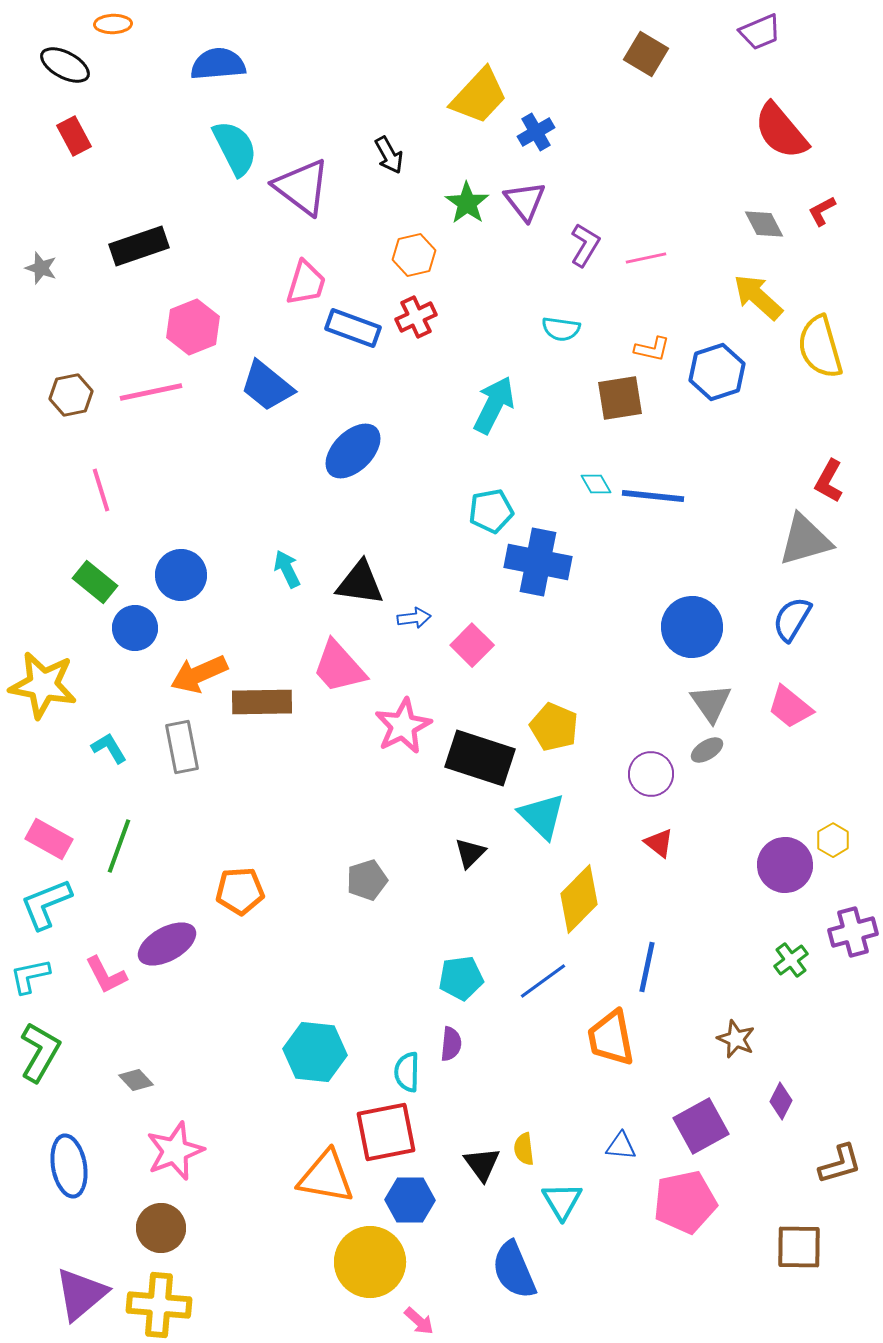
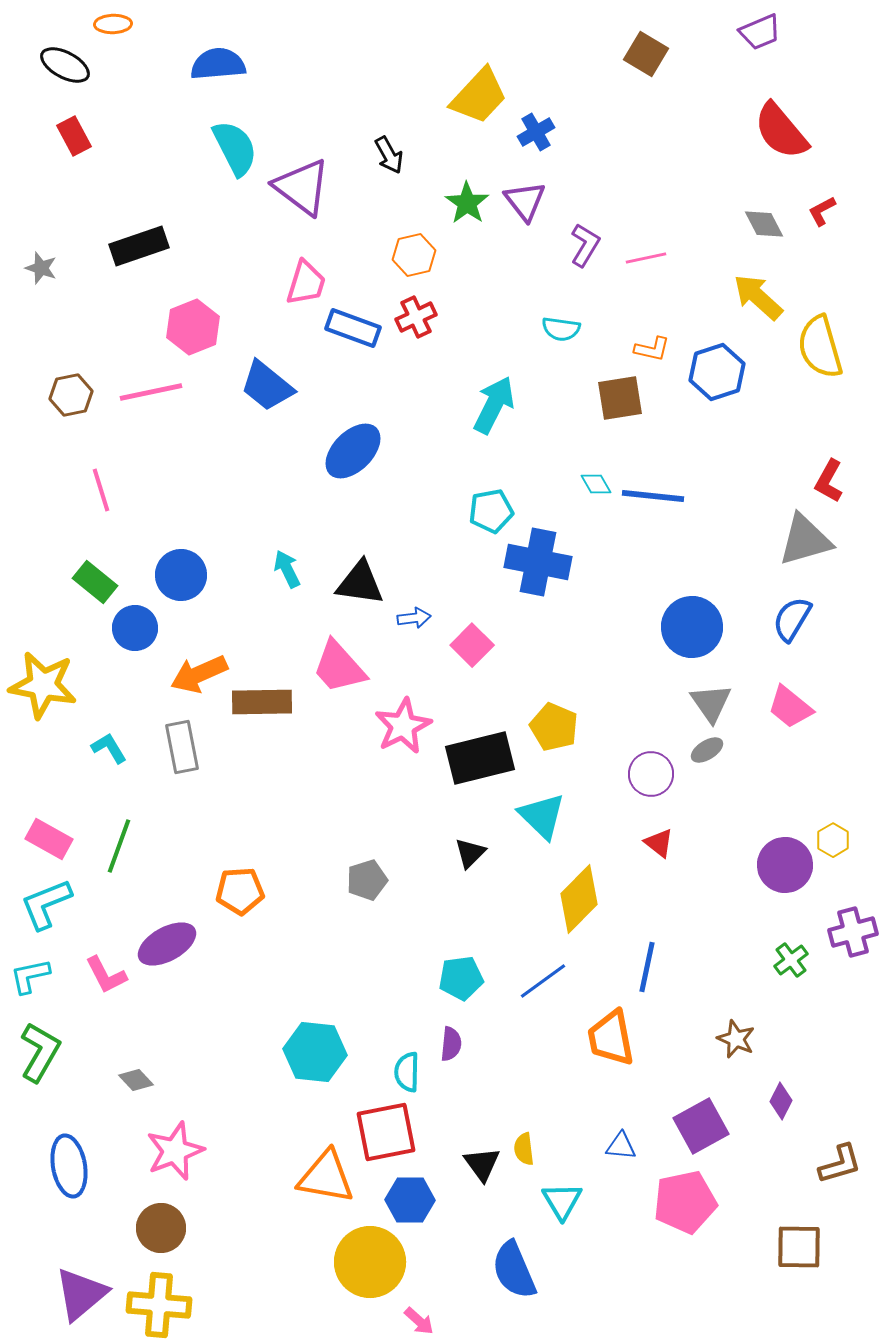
black rectangle at (480, 758): rotated 32 degrees counterclockwise
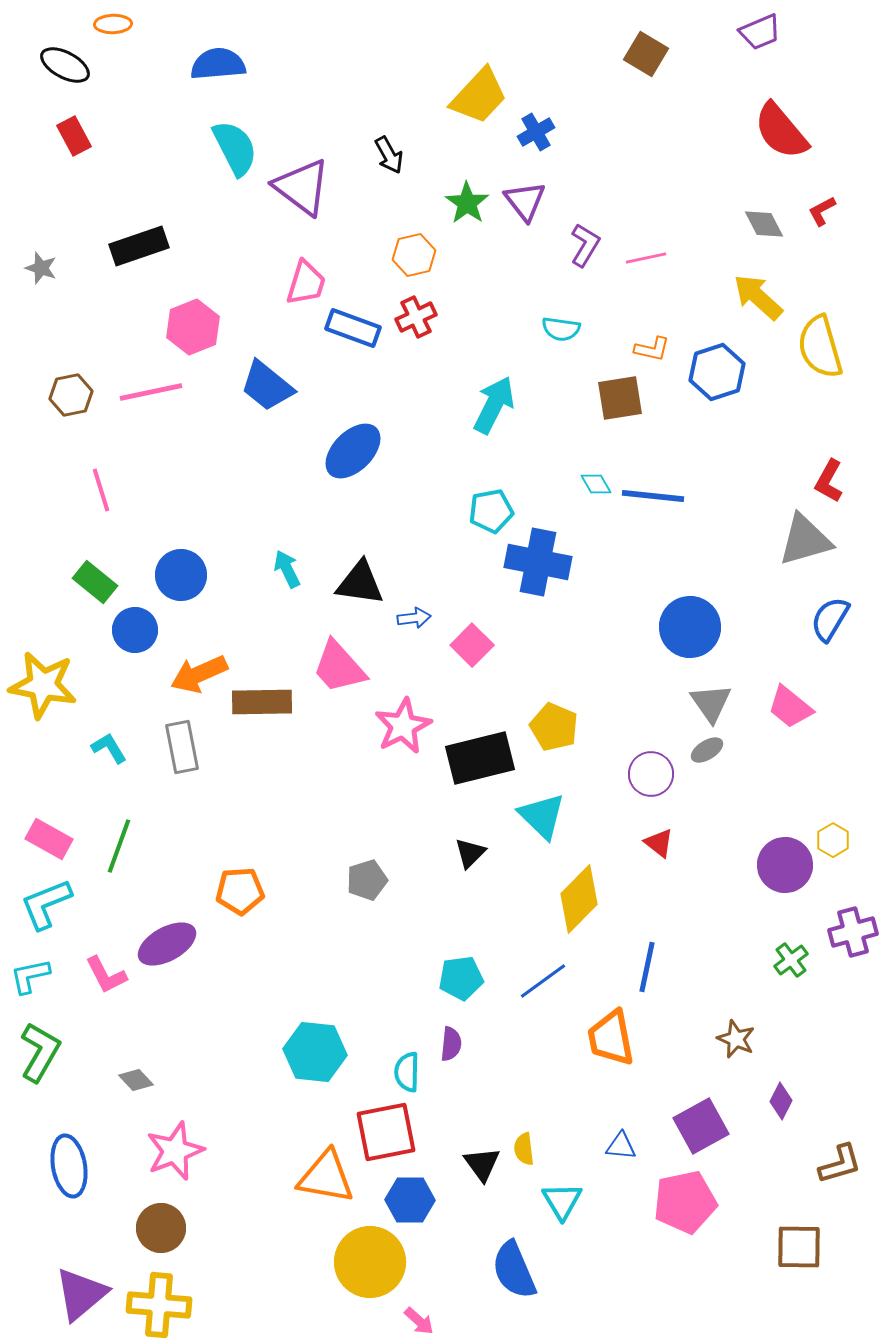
blue semicircle at (792, 619): moved 38 px right
blue circle at (692, 627): moved 2 px left
blue circle at (135, 628): moved 2 px down
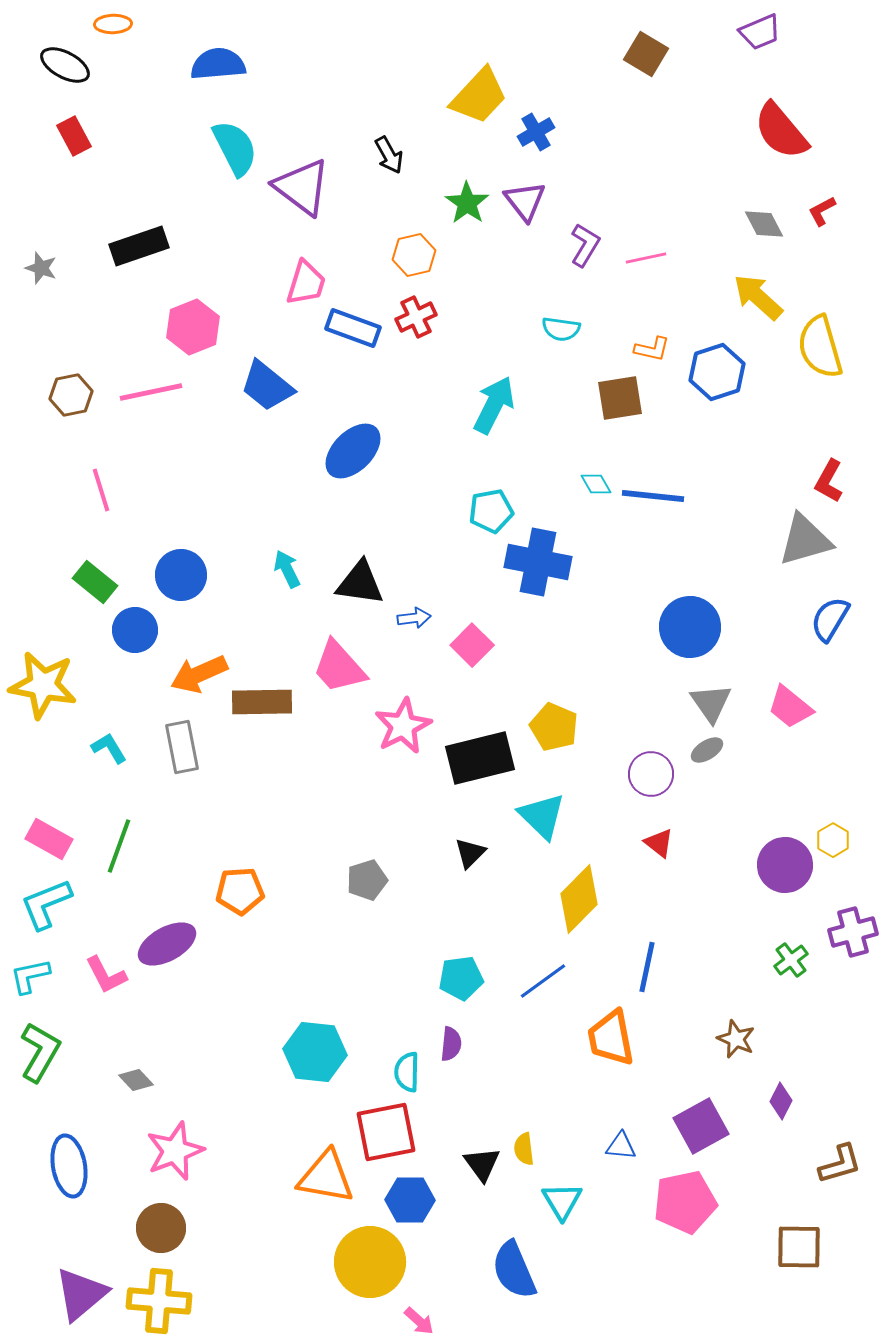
yellow cross at (159, 1305): moved 4 px up
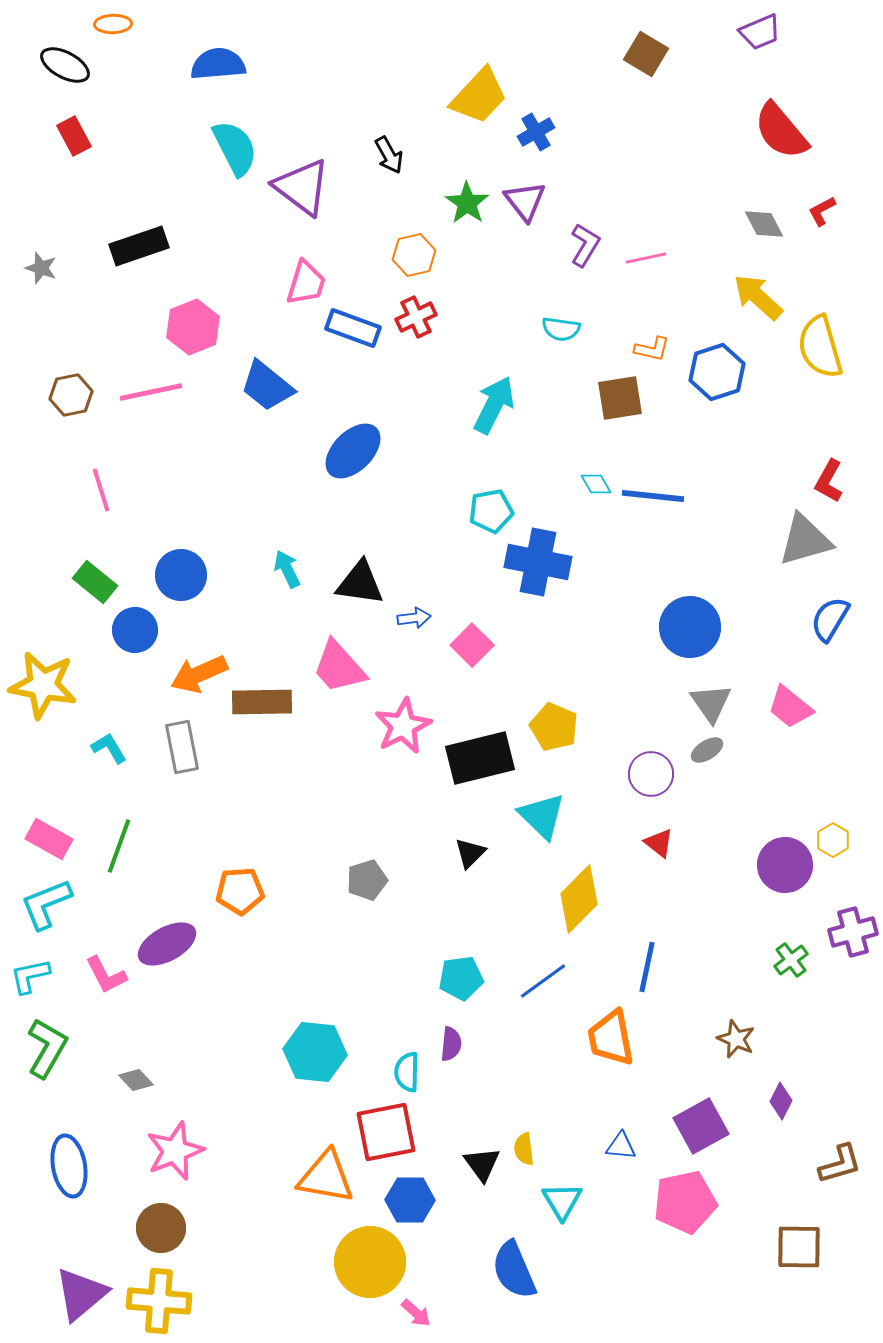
green L-shape at (40, 1052): moved 7 px right, 4 px up
pink arrow at (419, 1321): moved 3 px left, 8 px up
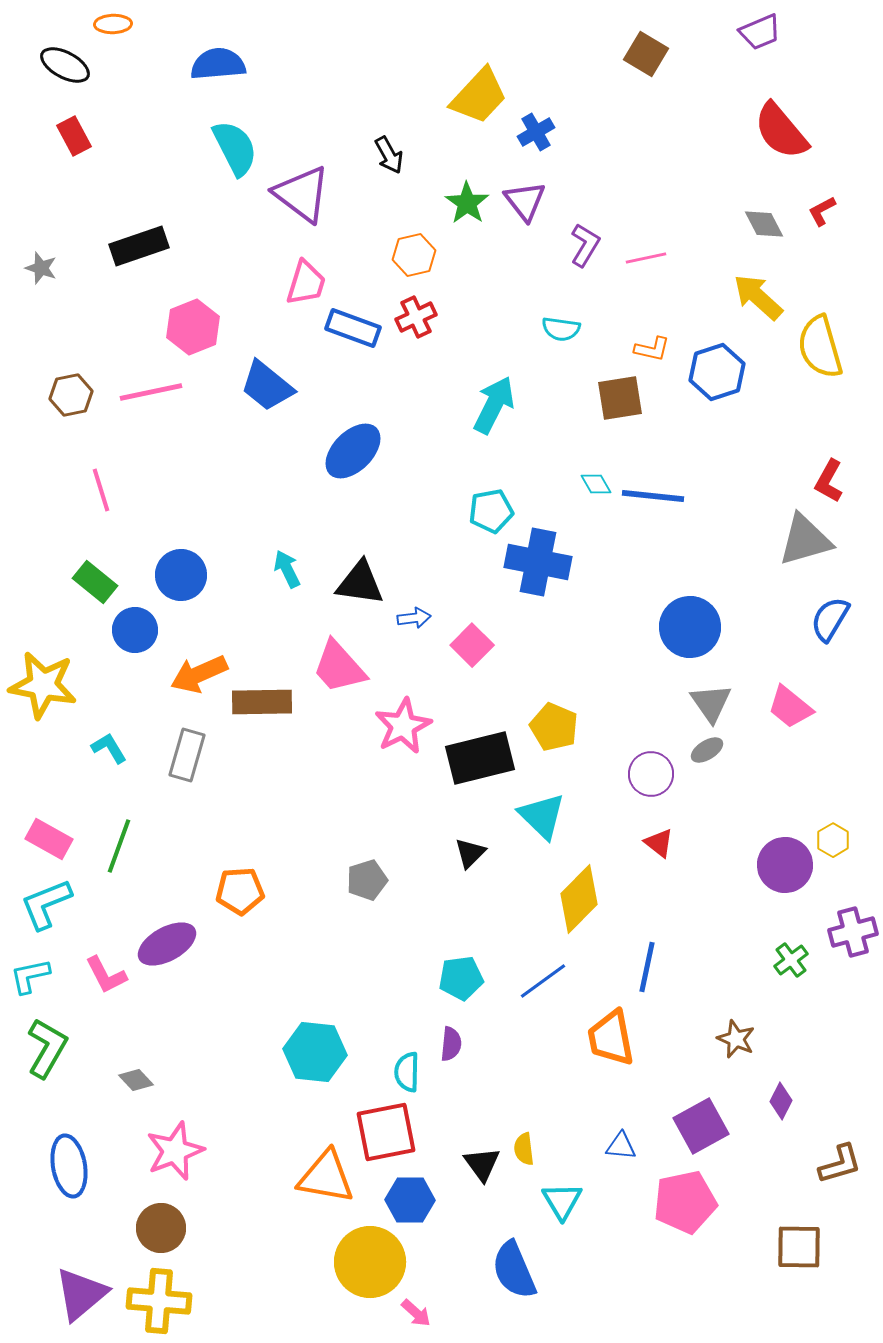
purple triangle at (302, 187): moved 7 px down
gray rectangle at (182, 747): moved 5 px right, 8 px down; rotated 27 degrees clockwise
